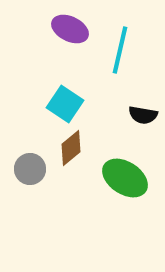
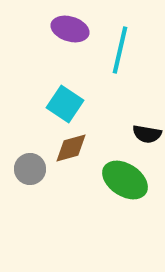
purple ellipse: rotated 9 degrees counterclockwise
black semicircle: moved 4 px right, 19 px down
brown diamond: rotated 24 degrees clockwise
green ellipse: moved 2 px down
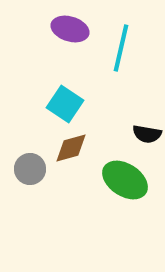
cyan line: moved 1 px right, 2 px up
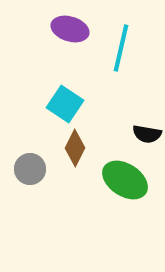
brown diamond: moved 4 px right; rotated 48 degrees counterclockwise
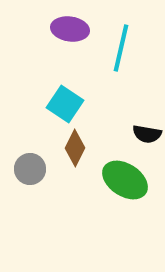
purple ellipse: rotated 9 degrees counterclockwise
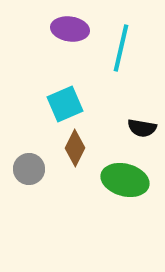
cyan square: rotated 33 degrees clockwise
black semicircle: moved 5 px left, 6 px up
gray circle: moved 1 px left
green ellipse: rotated 18 degrees counterclockwise
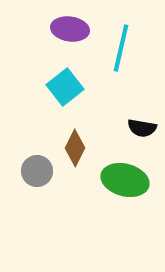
cyan square: moved 17 px up; rotated 15 degrees counterclockwise
gray circle: moved 8 px right, 2 px down
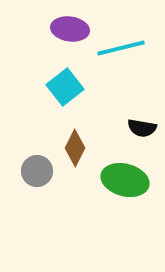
cyan line: rotated 63 degrees clockwise
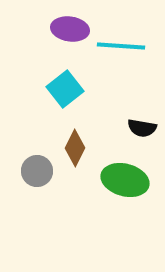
cyan line: moved 2 px up; rotated 18 degrees clockwise
cyan square: moved 2 px down
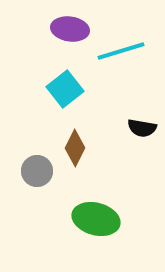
cyan line: moved 5 px down; rotated 21 degrees counterclockwise
green ellipse: moved 29 px left, 39 px down
